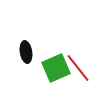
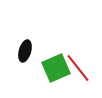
black ellipse: moved 1 px left, 1 px up; rotated 25 degrees clockwise
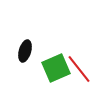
red line: moved 1 px right, 1 px down
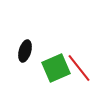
red line: moved 1 px up
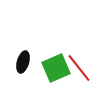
black ellipse: moved 2 px left, 11 px down
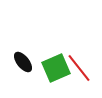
black ellipse: rotated 55 degrees counterclockwise
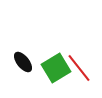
green square: rotated 8 degrees counterclockwise
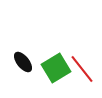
red line: moved 3 px right, 1 px down
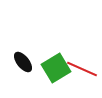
red line: rotated 28 degrees counterclockwise
